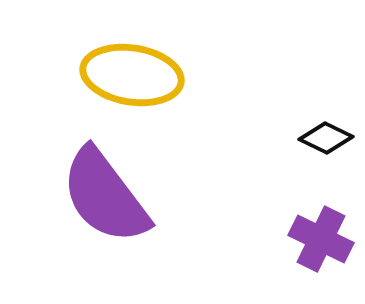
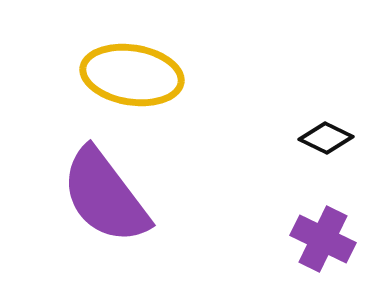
purple cross: moved 2 px right
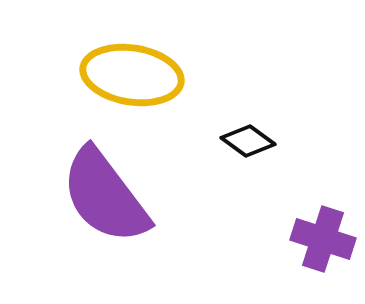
black diamond: moved 78 px left, 3 px down; rotated 10 degrees clockwise
purple cross: rotated 8 degrees counterclockwise
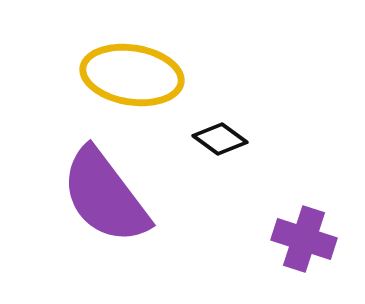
black diamond: moved 28 px left, 2 px up
purple cross: moved 19 px left
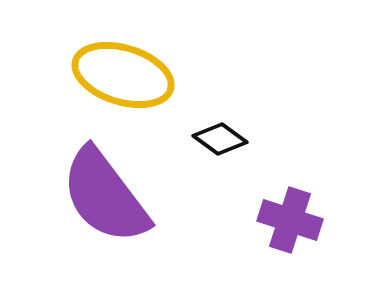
yellow ellipse: moved 9 px left; rotated 8 degrees clockwise
purple cross: moved 14 px left, 19 px up
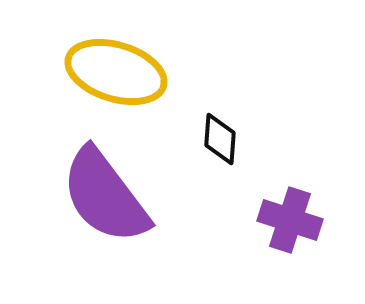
yellow ellipse: moved 7 px left, 3 px up
black diamond: rotated 58 degrees clockwise
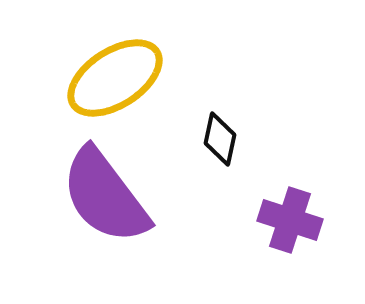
yellow ellipse: moved 1 px left, 6 px down; rotated 50 degrees counterclockwise
black diamond: rotated 8 degrees clockwise
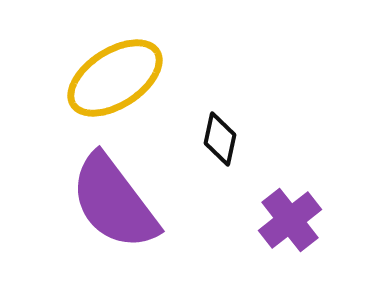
purple semicircle: moved 9 px right, 6 px down
purple cross: rotated 34 degrees clockwise
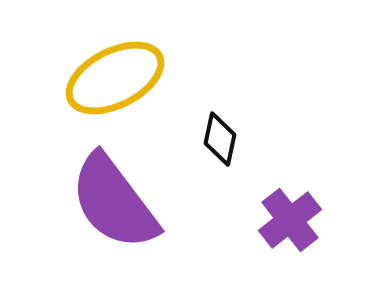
yellow ellipse: rotated 6 degrees clockwise
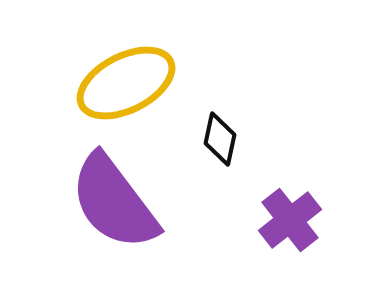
yellow ellipse: moved 11 px right, 5 px down
